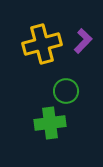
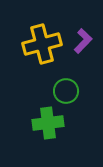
green cross: moved 2 px left
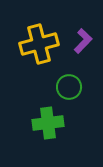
yellow cross: moved 3 px left
green circle: moved 3 px right, 4 px up
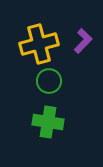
green circle: moved 20 px left, 6 px up
green cross: moved 1 px up; rotated 16 degrees clockwise
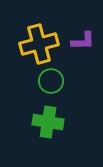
purple L-shape: rotated 45 degrees clockwise
green circle: moved 2 px right
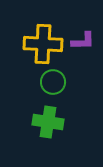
yellow cross: moved 4 px right; rotated 18 degrees clockwise
green circle: moved 2 px right, 1 px down
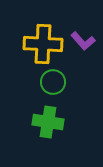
purple L-shape: rotated 50 degrees clockwise
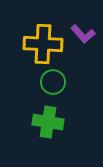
purple L-shape: moved 7 px up
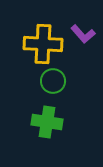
green circle: moved 1 px up
green cross: moved 1 px left
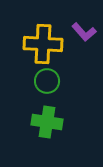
purple L-shape: moved 1 px right, 2 px up
green circle: moved 6 px left
